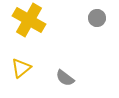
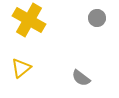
gray semicircle: moved 16 px right
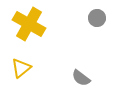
yellow cross: moved 4 px down
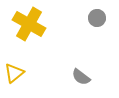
yellow triangle: moved 7 px left, 5 px down
gray semicircle: moved 1 px up
